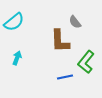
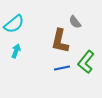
cyan semicircle: moved 2 px down
brown L-shape: rotated 15 degrees clockwise
cyan arrow: moved 1 px left, 7 px up
blue line: moved 3 px left, 9 px up
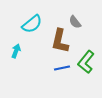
cyan semicircle: moved 18 px right
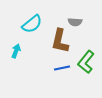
gray semicircle: rotated 48 degrees counterclockwise
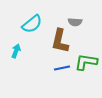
green L-shape: rotated 60 degrees clockwise
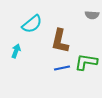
gray semicircle: moved 17 px right, 7 px up
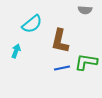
gray semicircle: moved 7 px left, 5 px up
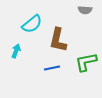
brown L-shape: moved 2 px left, 1 px up
green L-shape: rotated 20 degrees counterclockwise
blue line: moved 10 px left
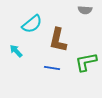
cyan arrow: rotated 64 degrees counterclockwise
blue line: rotated 21 degrees clockwise
